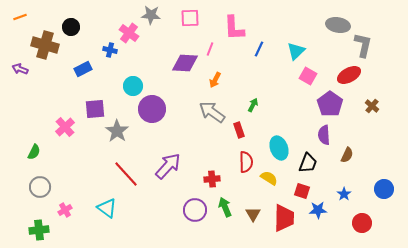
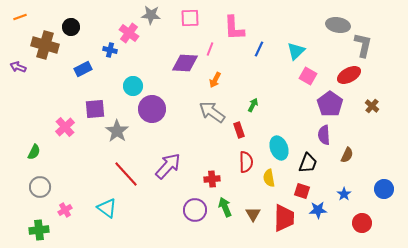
purple arrow at (20, 69): moved 2 px left, 2 px up
yellow semicircle at (269, 178): rotated 132 degrees counterclockwise
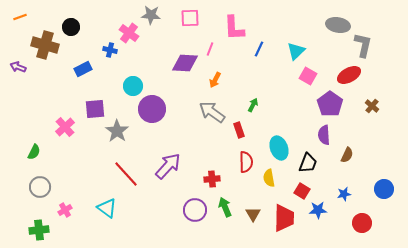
red square at (302, 191): rotated 14 degrees clockwise
blue star at (344, 194): rotated 24 degrees clockwise
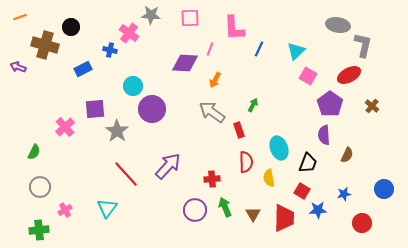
cyan triangle at (107, 208): rotated 30 degrees clockwise
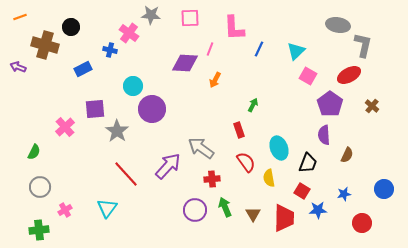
gray arrow at (212, 112): moved 11 px left, 36 px down
red semicircle at (246, 162): rotated 35 degrees counterclockwise
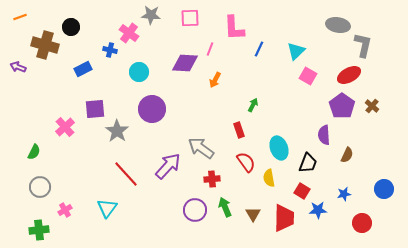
cyan circle at (133, 86): moved 6 px right, 14 px up
purple pentagon at (330, 104): moved 12 px right, 2 px down
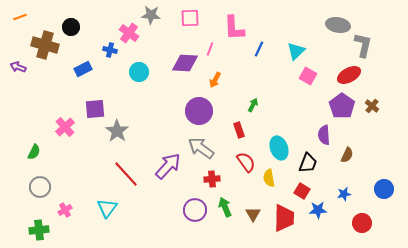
purple circle at (152, 109): moved 47 px right, 2 px down
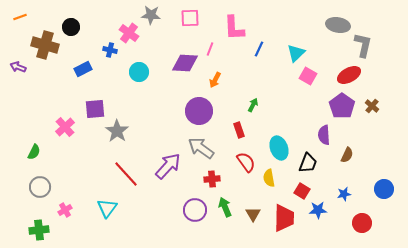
cyan triangle at (296, 51): moved 2 px down
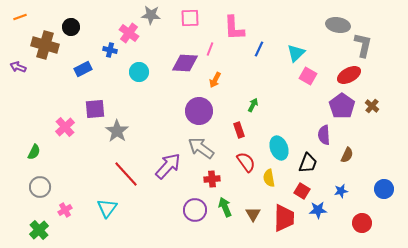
blue star at (344, 194): moved 3 px left, 3 px up
green cross at (39, 230): rotated 36 degrees counterclockwise
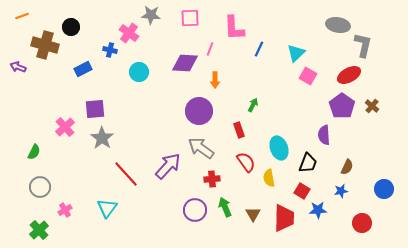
orange line at (20, 17): moved 2 px right, 1 px up
orange arrow at (215, 80): rotated 28 degrees counterclockwise
gray star at (117, 131): moved 15 px left, 7 px down
brown semicircle at (347, 155): moved 12 px down
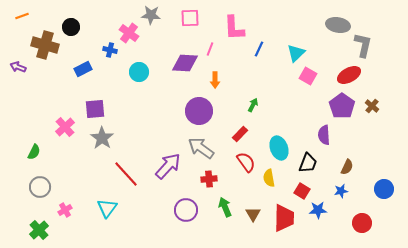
red rectangle at (239, 130): moved 1 px right, 4 px down; rotated 63 degrees clockwise
red cross at (212, 179): moved 3 px left
purple circle at (195, 210): moved 9 px left
